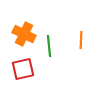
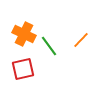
orange line: rotated 42 degrees clockwise
green line: rotated 30 degrees counterclockwise
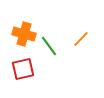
orange cross: rotated 10 degrees counterclockwise
orange line: moved 1 px up
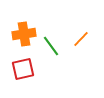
orange cross: rotated 25 degrees counterclockwise
green line: moved 2 px right
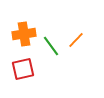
orange line: moved 5 px left, 1 px down
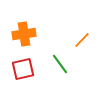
orange line: moved 6 px right
green line: moved 9 px right, 18 px down
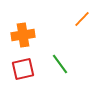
orange cross: moved 1 px left, 1 px down
orange line: moved 21 px up
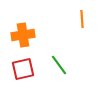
orange line: rotated 48 degrees counterclockwise
green line: moved 1 px left, 1 px down
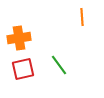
orange line: moved 2 px up
orange cross: moved 4 px left, 3 px down
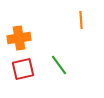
orange line: moved 1 px left, 3 px down
